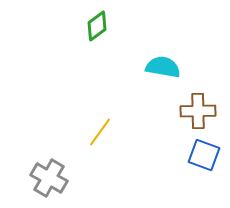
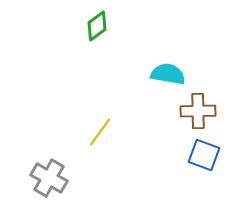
cyan semicircle: moved 5 px right, 7 px down
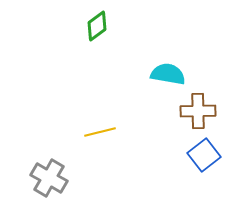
yellow line: rotated 40 degrees clockwise
blue square: rotated 32 degrees clockwise
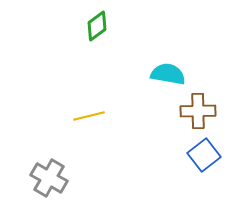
yellow line: moved 11 px left, 16 px up
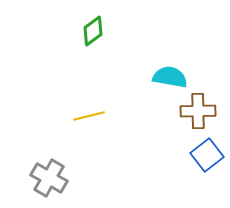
green diamond: moved 4 px left, 5 px down
cyan semicircle: moved 2 px right, 3 px down
blue square: moved 3 px right
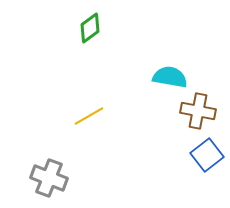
green diamond: moved 3 px left, 3 px up
brown cross: rotated 12 degrees clockwise
yellow line: rotated 16 degrees counterclockwise
gray cross: rotated 9 degrees counterclockwise
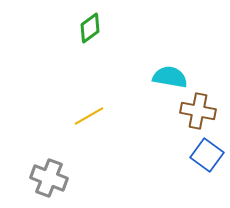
blue square: rotated 16 degrees counterclockwise
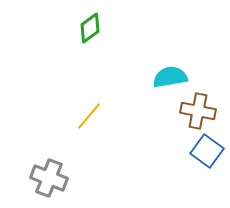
cyan semicircle: rotated 20 degrees counterclockwise
yellow line: rotated 20 degrees counterclockwise
blue square: moved 4 px up
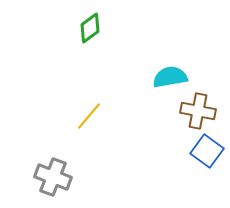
gray cross: moved 4 px right, 1 px up
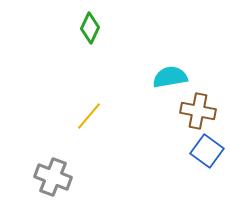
green diamond: rotated 28 degrees counterclockwise
